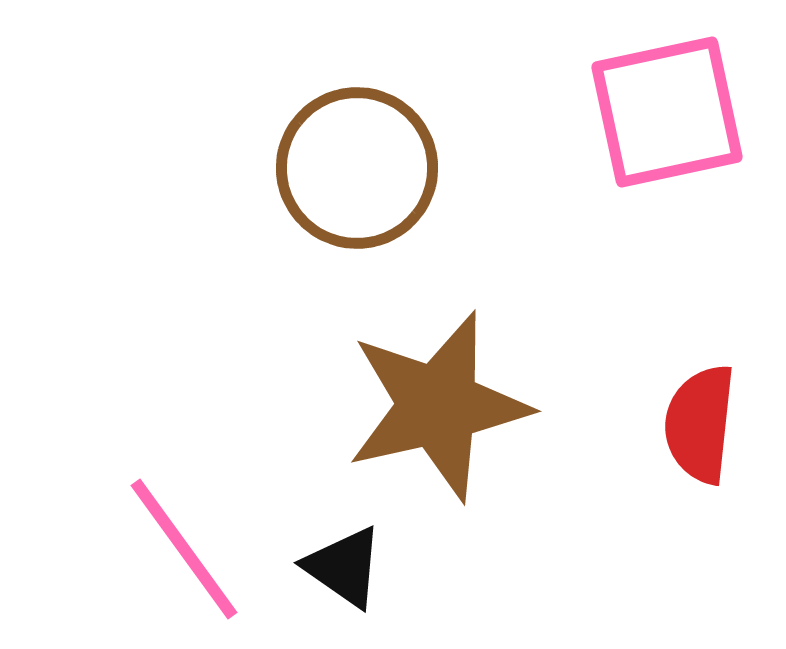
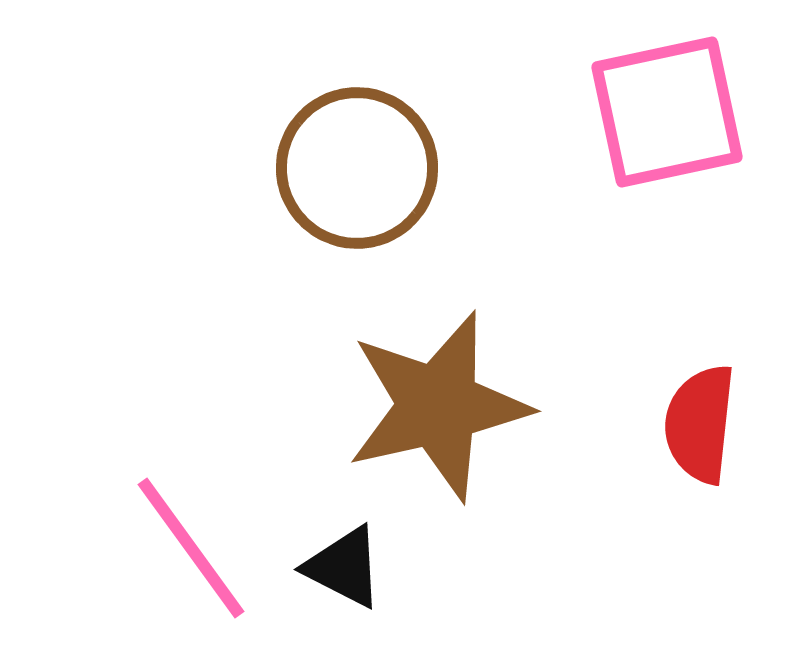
pink line: moved 7 px right, 1 px up
black triangle: rotated 8 degrees counterclockwise
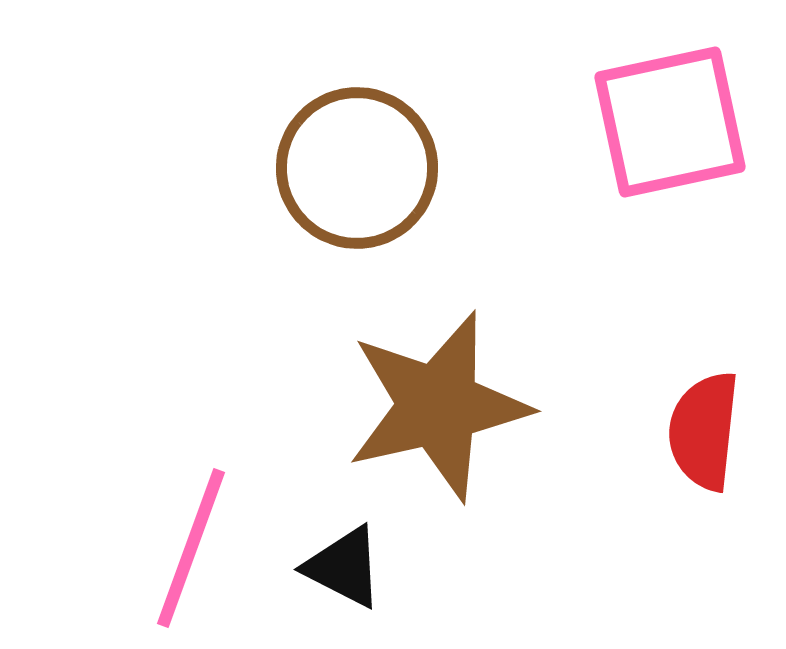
pink square: moved 3 px right, 10 px down
red semicircle: moved 4 px right, 7 px down
pink line: rotated 56 degrees clockwise
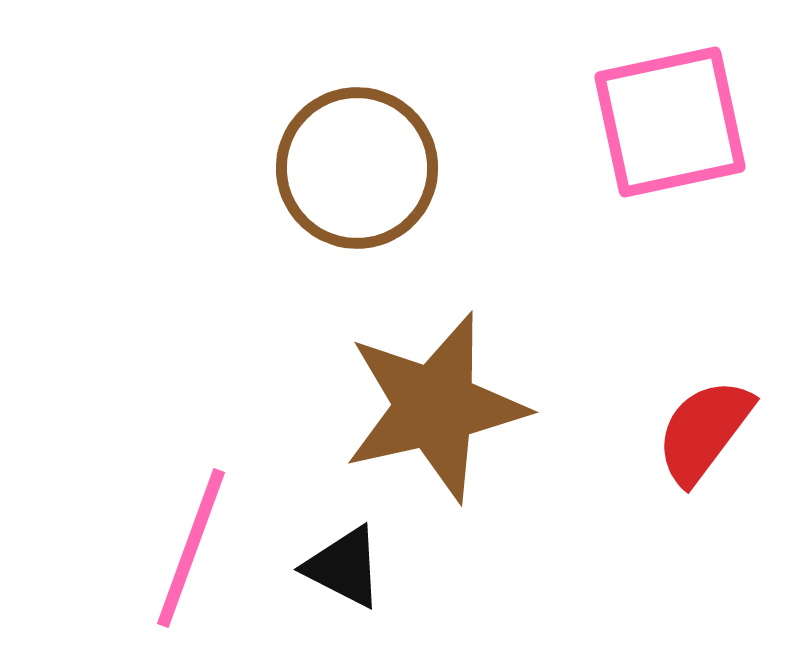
brown star: moved 3 px left, 1 px down
red semicircle: rotated 31 degrees clockwise
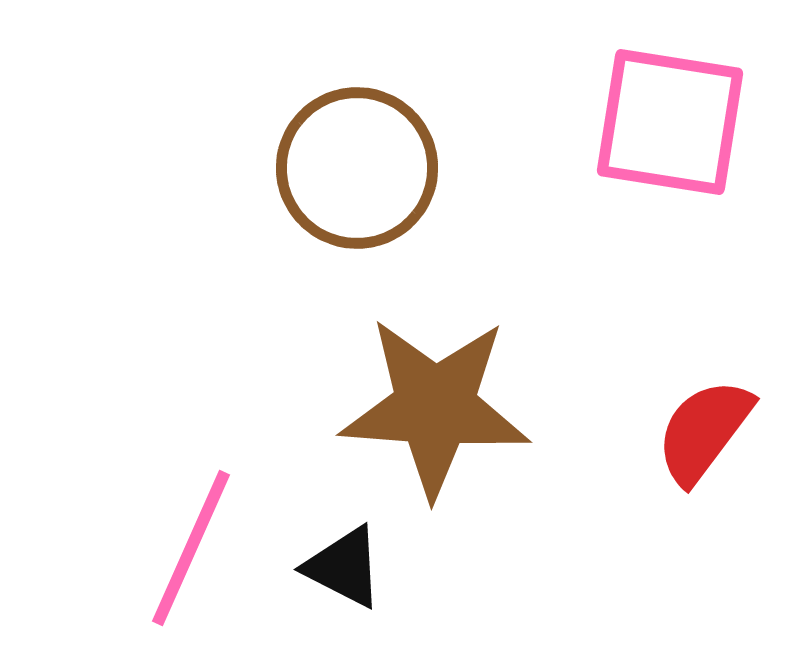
pink square: rotated 21 degrees clockwise
brown star: rotated 17 degrees clockwise
pink line: rotated 4 degrees clockwise
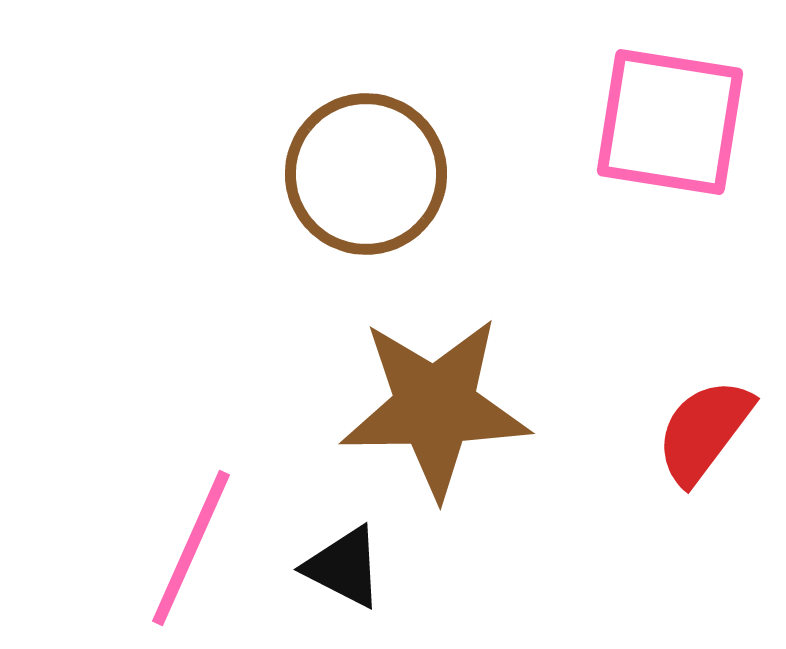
brown circle: moved 9 px right, 6 px down
brown star: rotated 5 degrees counterclockwise
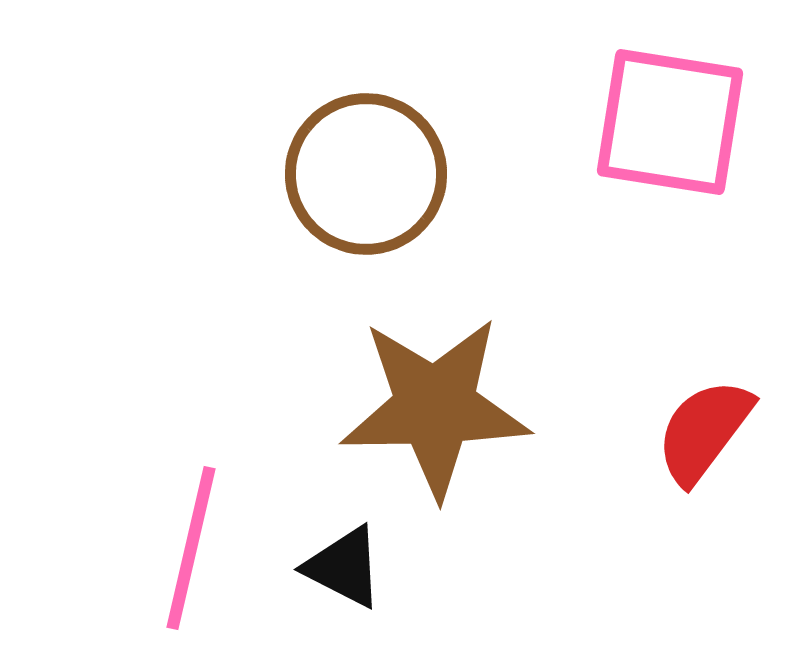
pink line: rotated 11 degrees counterclockwise
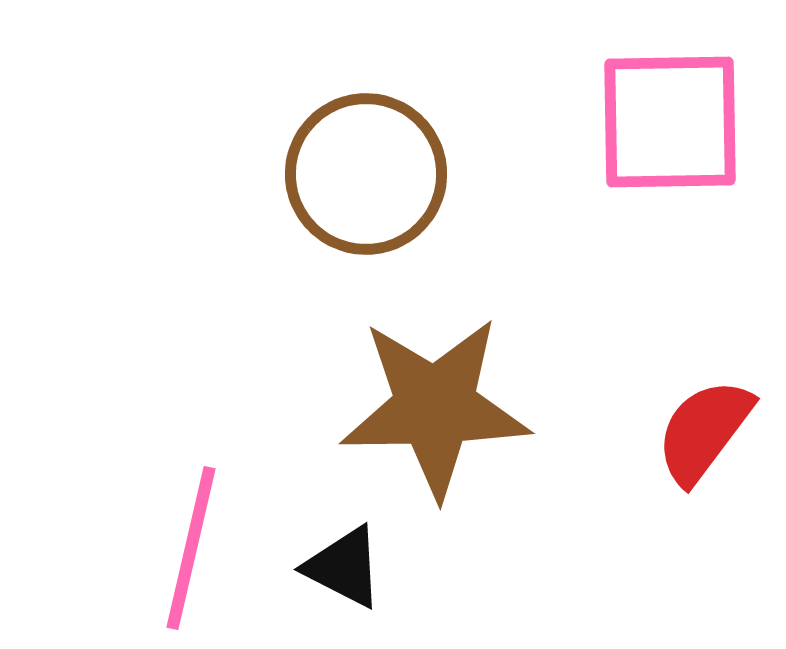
pink square: rotated 10 degrees counterclockwise
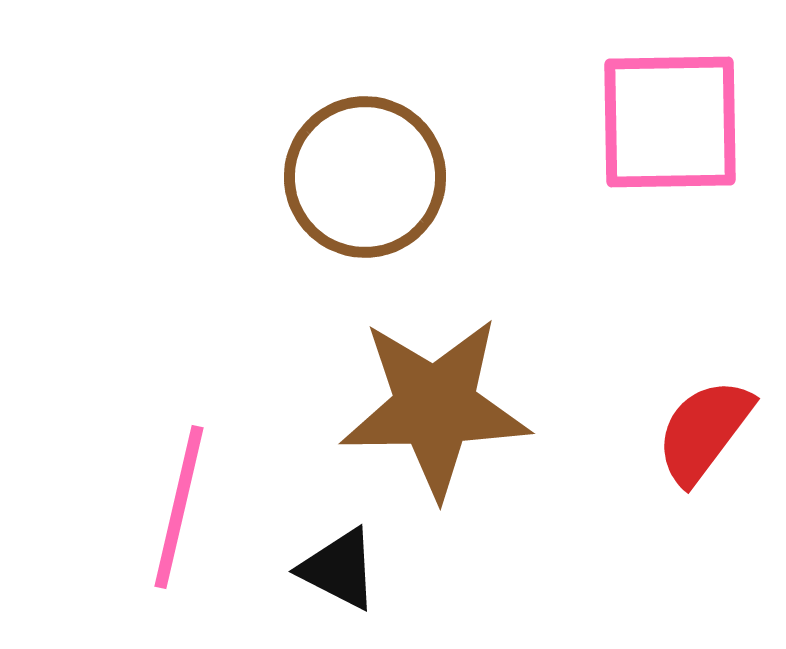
brown circle: moved 1 px left, 3 px down
pink line: moved 12 px left, 41 px up
black triangle: moved 5 px left, 2 px down
